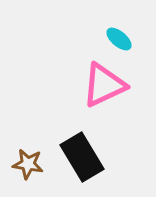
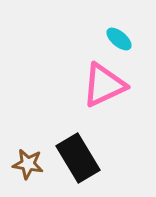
black rectangle: moved 4 px left, 1 px down
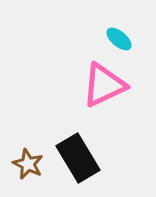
brown star: rotated 16 degrees clockwise
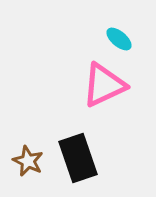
black rectangle: rotated 12 degrees clockwise
brown star: moved 3 px up
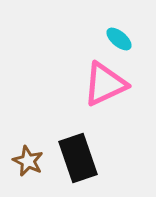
pink triangle: moved 1 px right, 1 px up
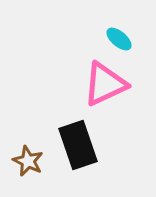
black rectangle: moved 13 px up
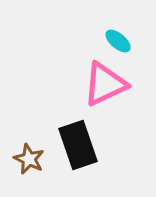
cyan ellipse: moved 1 px left, 2 px down
brown star: moved 1 px right, 2 px up
